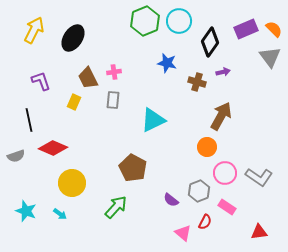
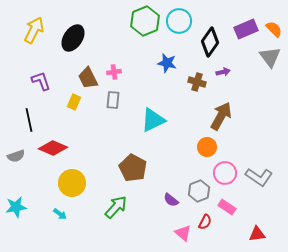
cyan star: moved 10 px left, 4 px up; rotated 30 degrees counterclockwise
red triangle: moved 2 px left, 2 px down
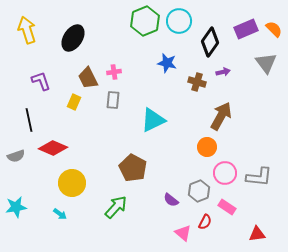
yellow arrow: moved 7 px left; rotated 44 degrees counterclockwise
gray triangle: moved 4 px left, 6 px down
gray L-shape: rotated 28 degrees counterclockwise
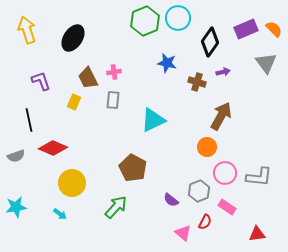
cyan circle: moved 1 px left, 3 px up
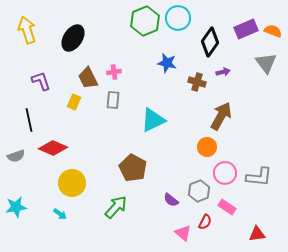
orange semicircle: moved 1 px left, 2 px down; rotated 24 degrees counterclockwise
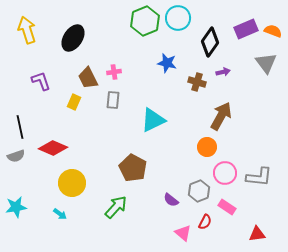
black line: moved 9 px left, 7 px down
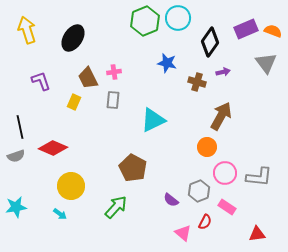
yellow circle: moved 1 px left, 3 px down
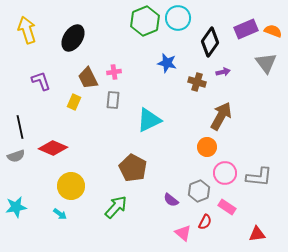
cyan triangle: moved 4 px left
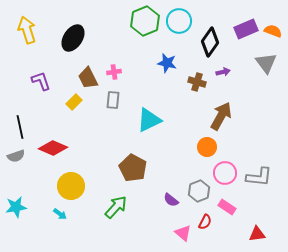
cyan circle: moved 1 px right, 3 px down
yellow rectangle: rotated 21 degrees clockwise
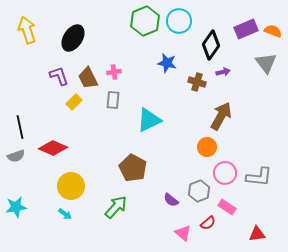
black diamond: moved 1 px right, 3 px down
purple L-shape: moved 18 px right, 5 px up
cyan arrow: moved 5 px right
red semicircle: moved 3 px right, 1 px down; rotated 21 degrees clockwise
